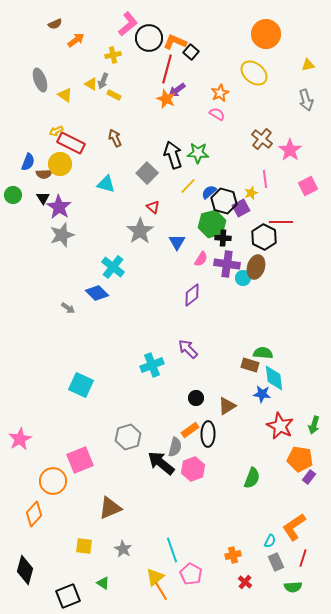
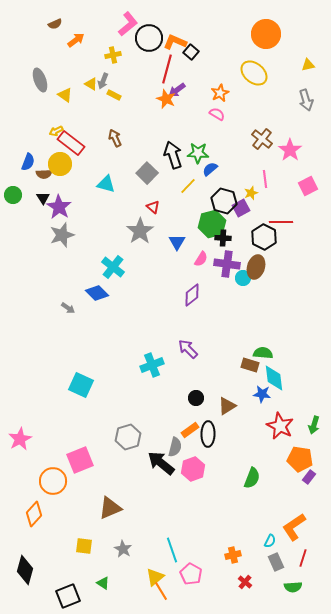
red rectangle at (71, 143): rotated 12 degrees clockwise
blue semicircle at (209, 192): moved 1 px right, 23 px up
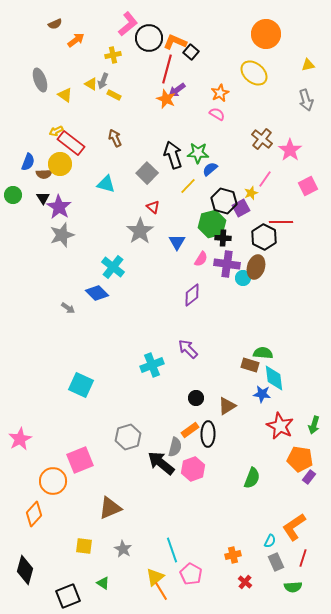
pink line at (265, 179): rotated 42 degrees clockwise
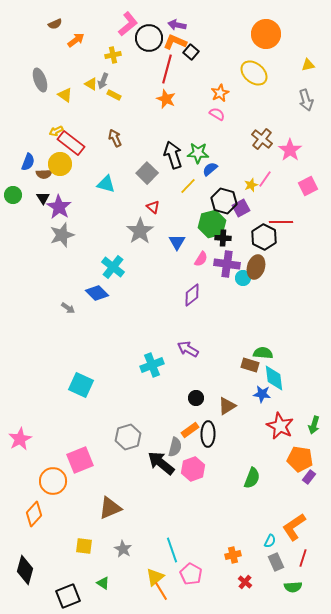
purple arrow at (177, 90): moved 65 px up; rotated 48 degrees clockwise
yellow star at (251, 193): moved 8 px up
purple arrow at (188, 349): rotated 15 degrees counterclockwise
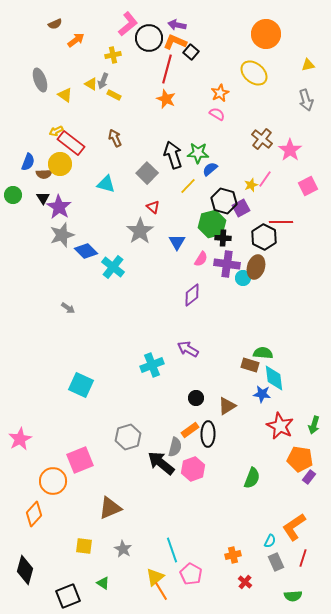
blue diamond at (97, 293): moved 11 px left, 42 px up
green semicircle at (293, 587): moved 9 px down
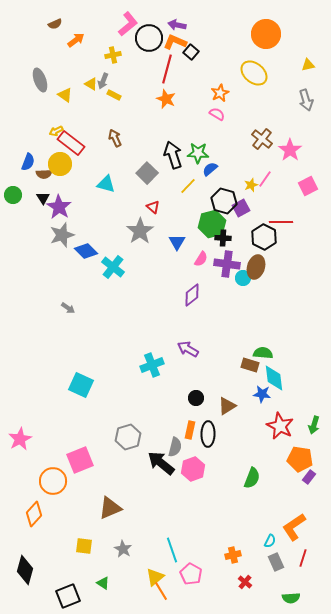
orange rectangle at (190, 430): rotated 42 degrees counterclockwise
green semicircle at (293, 596): moved 2 px left, 2 px down
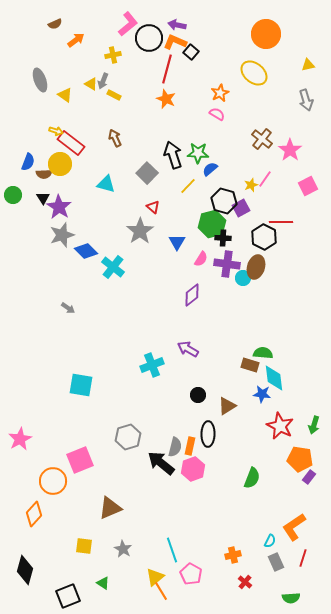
yellow arrow at (56, 131): rotated 136 degrees counterclockwise
cyan square at (81, 385): rotated 15 degrees counterclockwise
black circle at (196, 398): moved 2 px right, 3 px up
orange rectangle at (190, 430): moved 16 px down
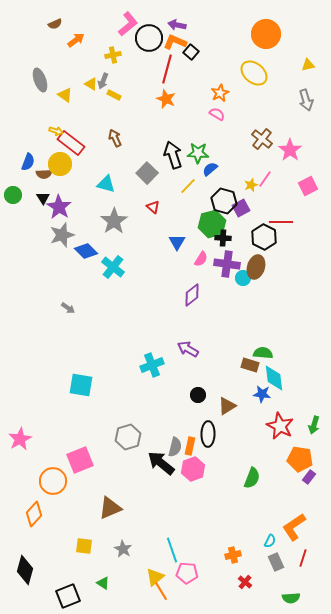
gray star at (140, 231): moved 26 px left, 10 px up
pink pentagon at (191, 574): moved 4 px left, 1 px up; rotated 25 degrees counterclockwise
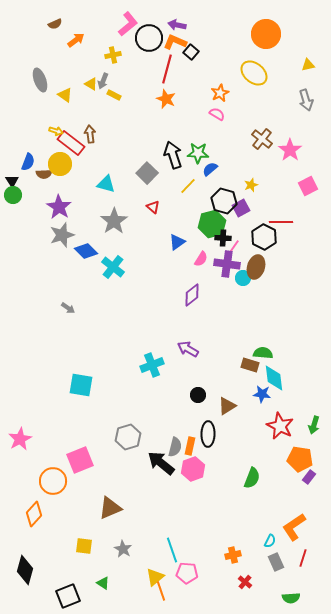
brown arrow at (115, 138): moved 25 px left, 4 px up; rotated 18 degrees clockwise
pink line at (265, 179): moved 32 px left, 69 px down
black triangle at (43, 198): moved 31 px left, 17 px up
blue triangle at (177, 242): rotated 24 degrees clockwise
orange line at (161, 591): rotated 12 degrees clockwise
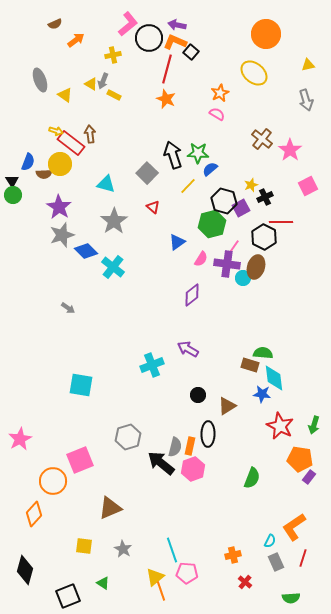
black cross at (223, 238): moved 42 px right, 41 px up; rotated 28 degrees counterclockwise
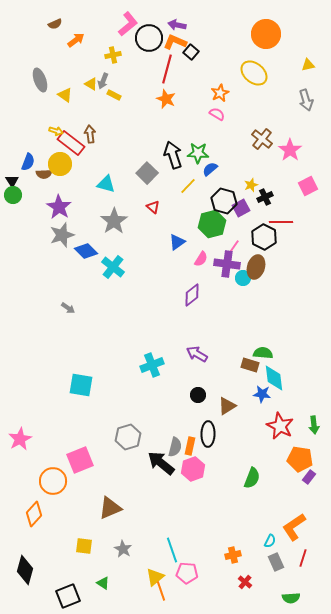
purple arrow at (188, 349): moved 9 px right, 5 px down
green arrow at (314, 425): rotated 24 degrees counterclockwise
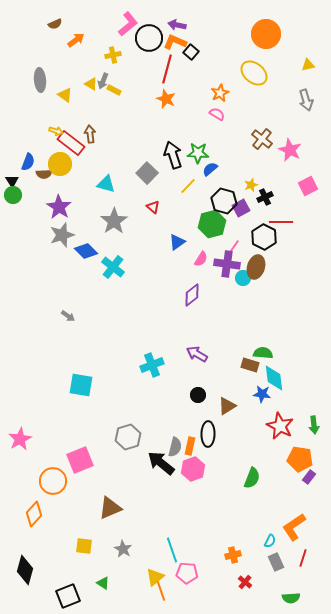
gray ellipse at (40, 80): rotated 15 degrees clockwise
yellow rectangle at (114, 95): moved 5 px up
pink star at (290, 150): rotated 10 degrees counterclockwise
gray arrow at (68, 308): moved 8 px down
